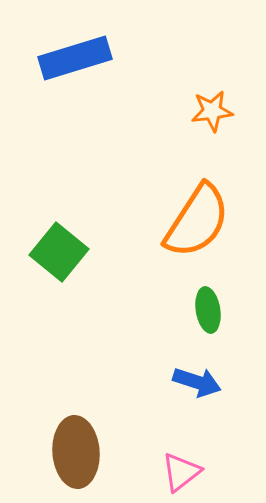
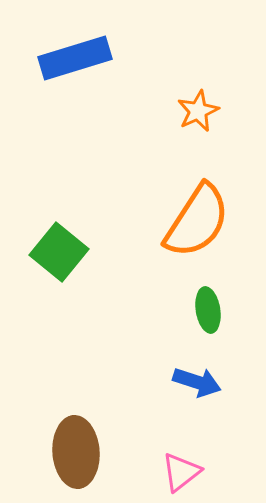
orange star: moved 14 px left; rotated 18 degrees counterclockwise
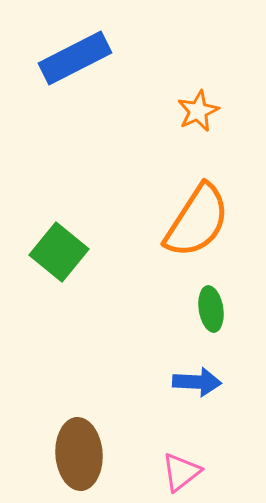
blue rectangle: rotated 10 degrees counterclockwise
green ellipse: moved 3 px right, 1 px up
blue arrow: rotated 15 degrees counterclockwise
brown ellipse: moved 3 px right, 2 px down
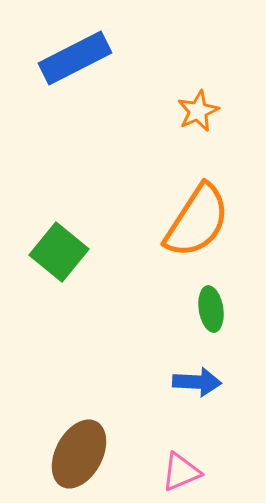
brown ellipse: rotated 32 degrees clockwise
pink triangle: rotated 15 degrees clockwise
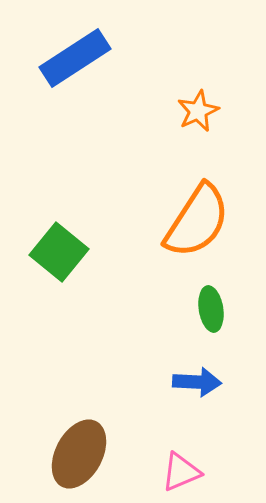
blue rectangle: rotated 6 degrees counterclockwise
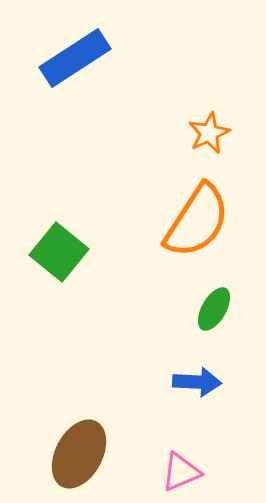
orange star: moved 11 px right, 22 px down
green ellipse: moved 3 px right; rotated 39 degrees clockwise
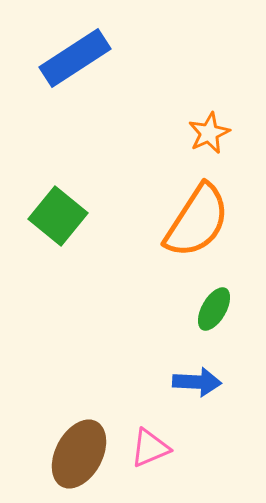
green square: moved 1 px left, 36 px up
pink triangle: moved 31 px left, 24 px up
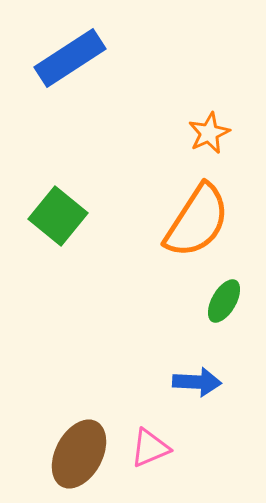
blue rectangle: moved 5 px left
green ellipse: moved 10 px right, 8 px up
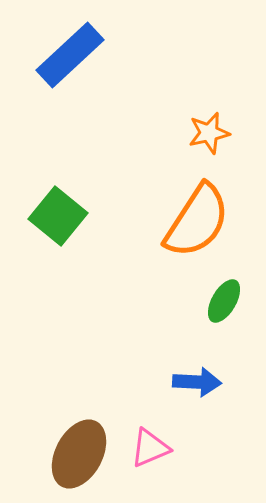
blue rectangle: moved 3 px up; rotated 10 degrees counterclockwise
orange star: rotated 12 degrees clockwise
